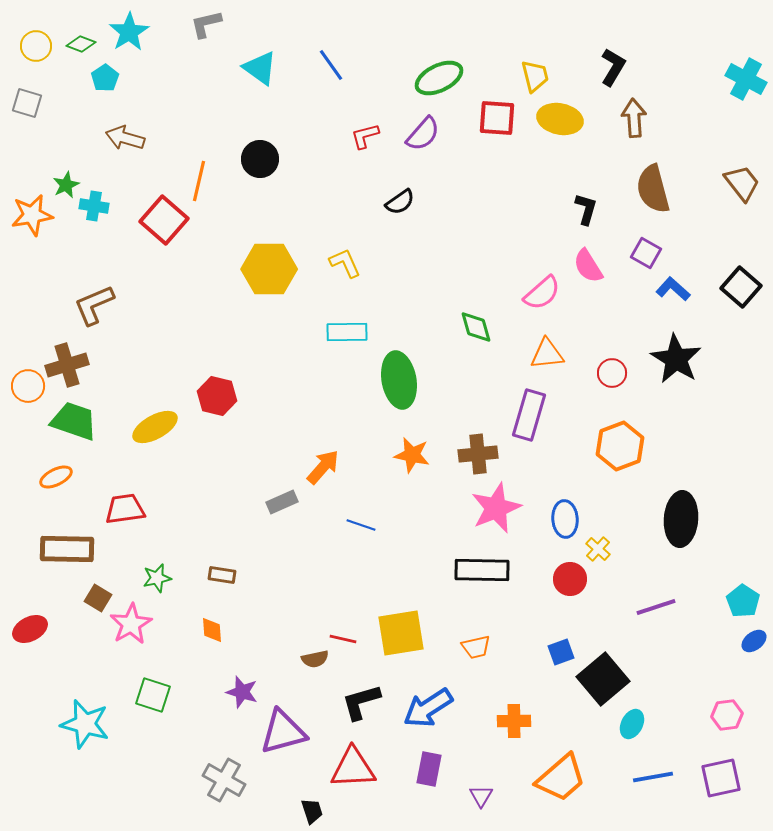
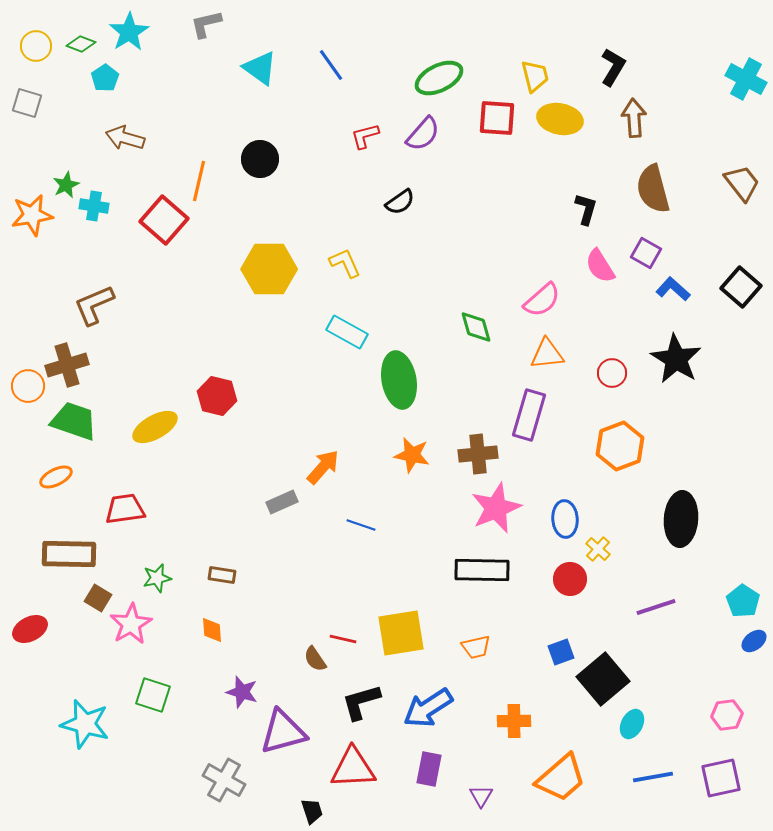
pink semicircle at (588, 266): moved 12 px right
pink semicircle at (542, 293): moved 7 px down
cyan rectangle at (347, 332): rotated 30 degrees clockwise
brown rectangle at (67, 549): moved 2 px right, 5 px down
brown semicircle at (315, 659): rotated 68 degrees clockwise
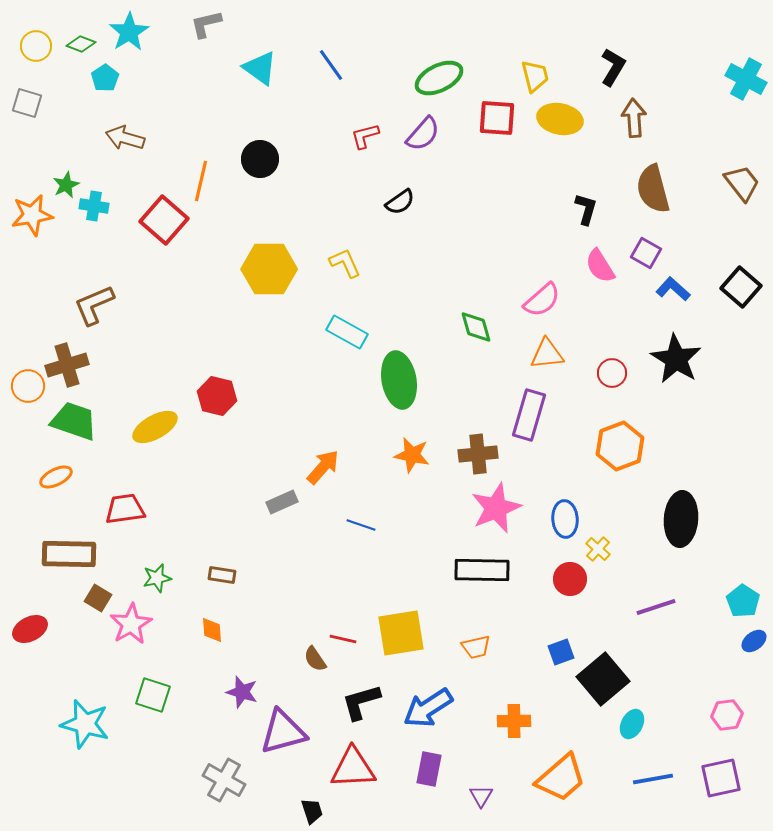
orange line at (199, 181): moved 2 px right
blue line at (653, 777): moved 2 px down
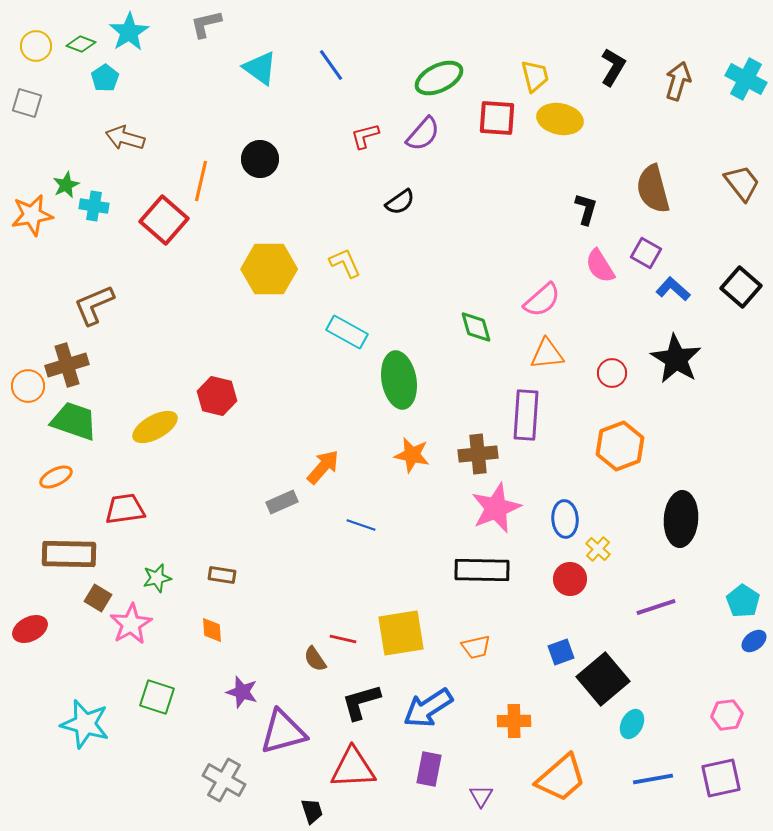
brown arrow at (634, 118): moved 44 px right, 37 px up; rotated 21 degrees clockwise
purple rectangle at (529, 415): moved 3 px left; rotated 12 degrees counterclockwise
green square at (153, 695): moved 4 px right, 2 px down
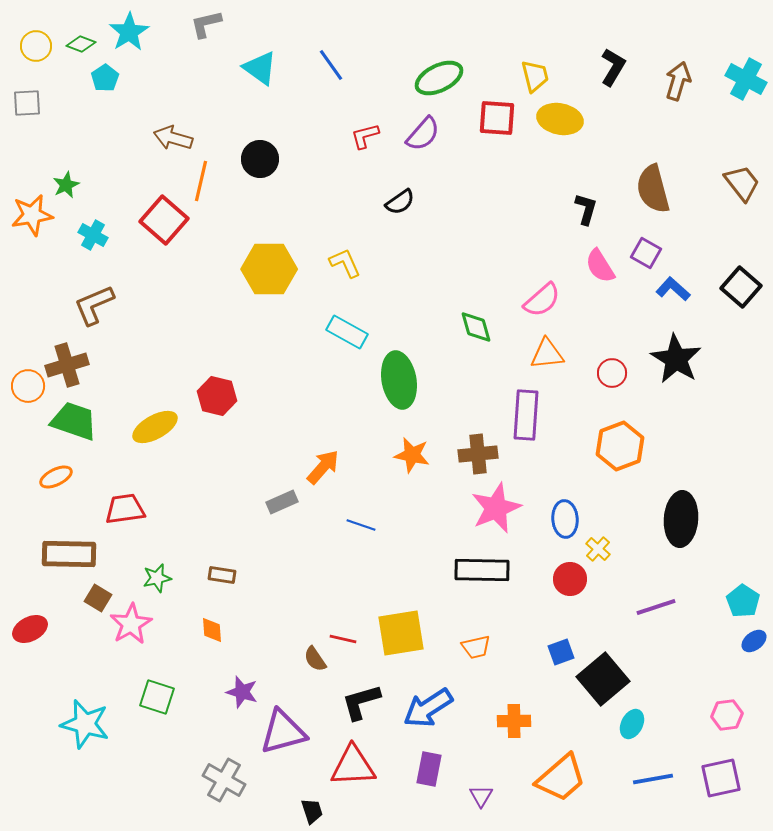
gray square at (27, 103): rotated 20 degrees counterclockwise
brown arrow at (125, 138): moved 48 px right
cyan cross at (94, 206): moved 1 px left, 29 px down; rotated 20 degrees clockwise
red triangle at (353, 768): moved 2 px up
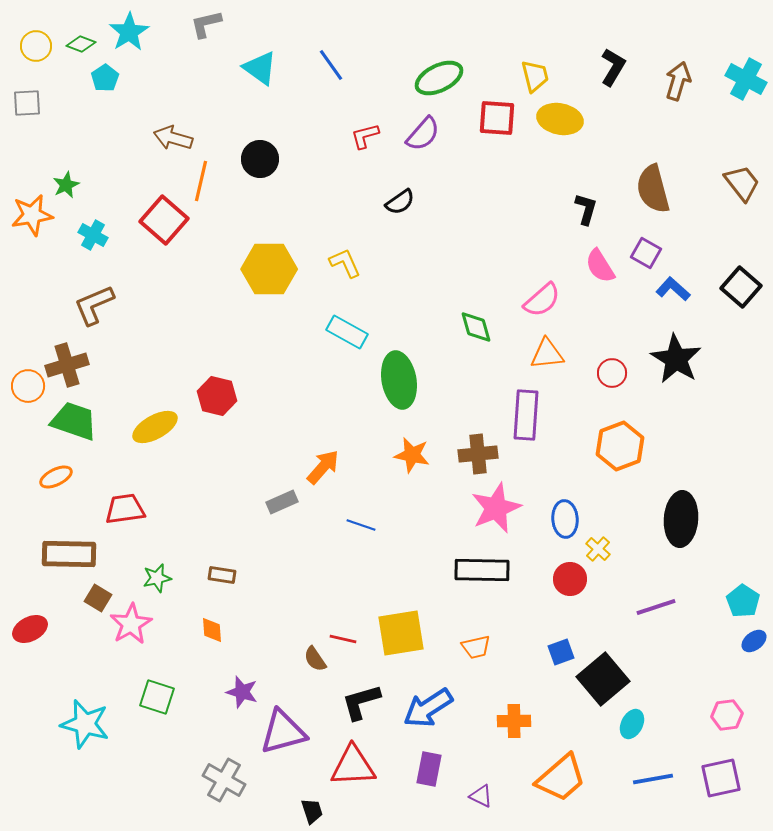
purple triangle at (481, 796): rotated 35 degrees counterclockwise
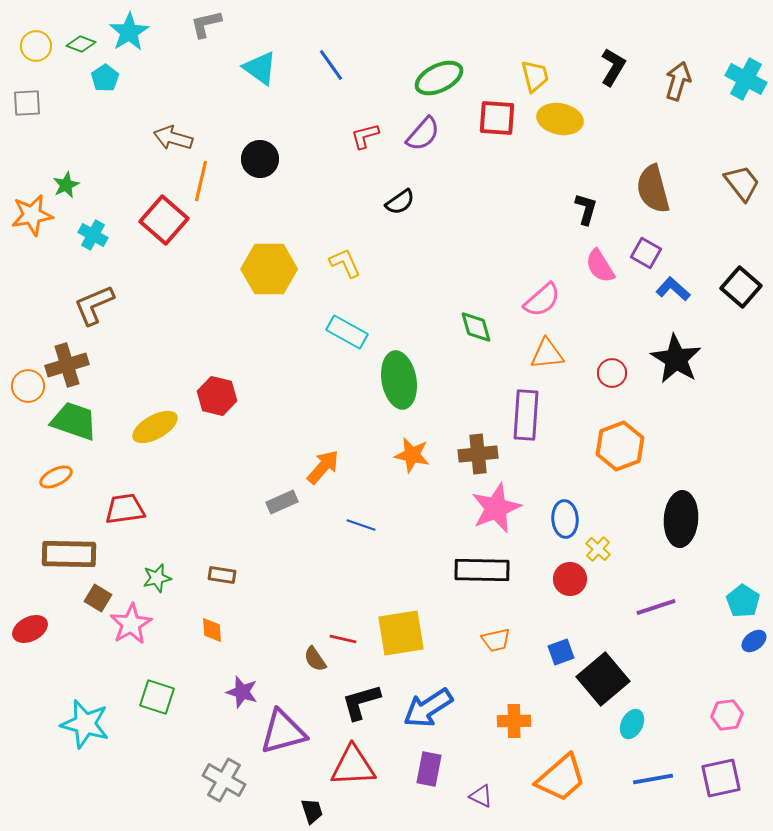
orange trapezoid at (476, 647): moved 20 px right, 7 px up
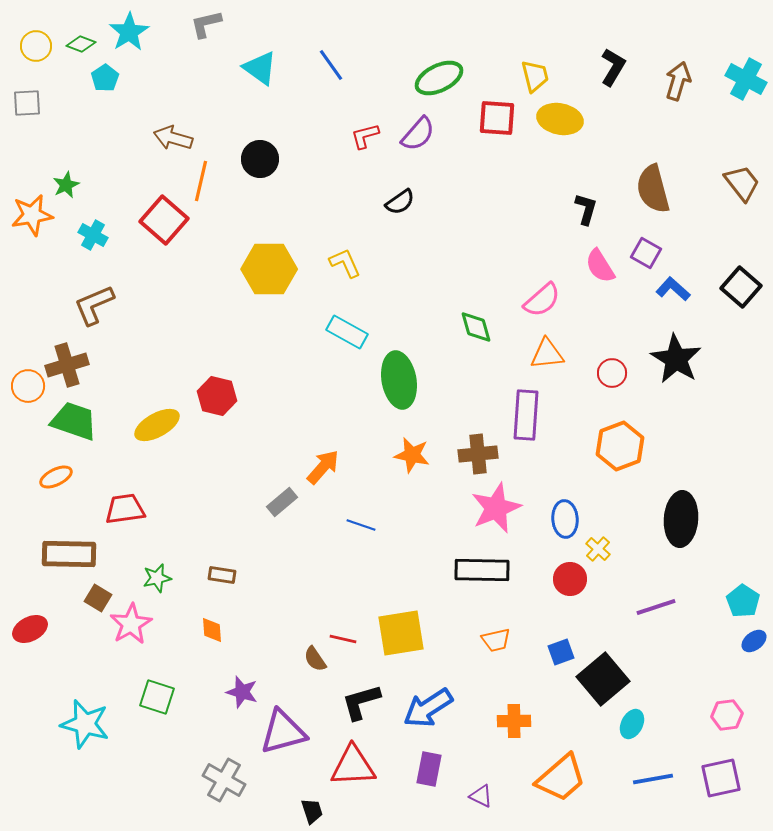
purple semicircle at (423, 134): moved 5 px left
yellow ellipse at (155, 427): moved 2 px right, 2 px up
gray rectangle at (282, 502): rotated 16 degrees counterclockwise
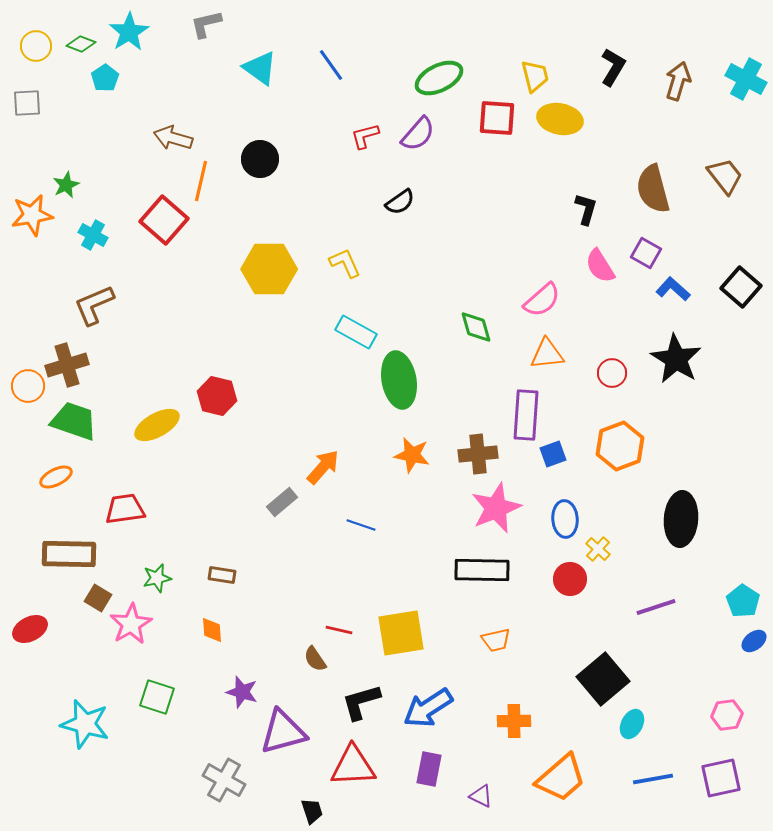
brown trapezoid at (742, 183): moved 17 px left, 7 px up
cyan rectangle at (347, 332): moved 9 px right
red line at (343, 639): moved 4 px left, 9 px up
blue square at (561, 652): moved 8 px left, 198 px up
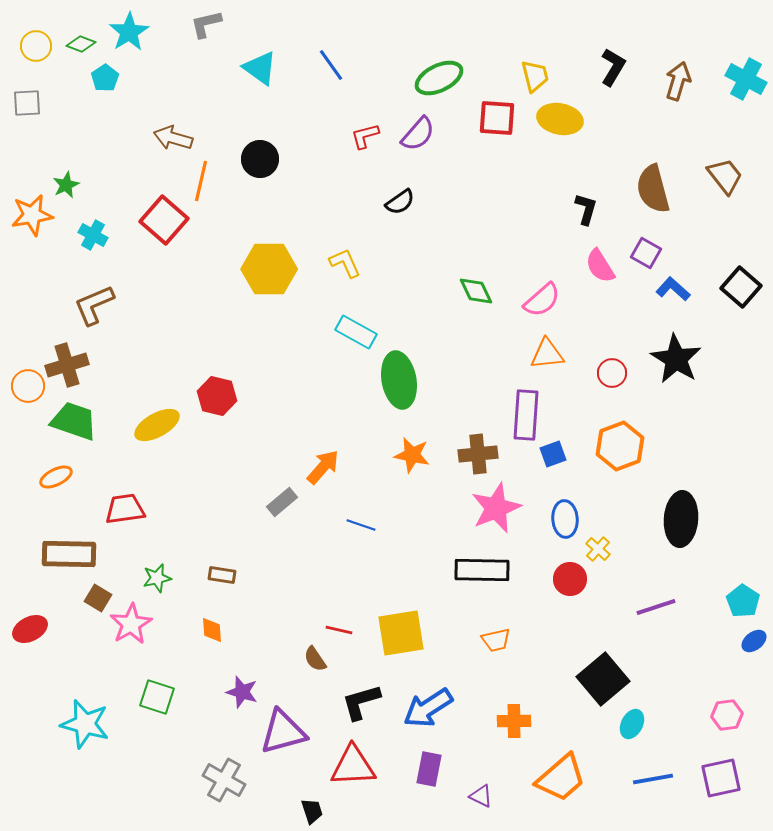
green diamond at (476, 327): moved 36 px up; rotated 9 degrees counterclockwise
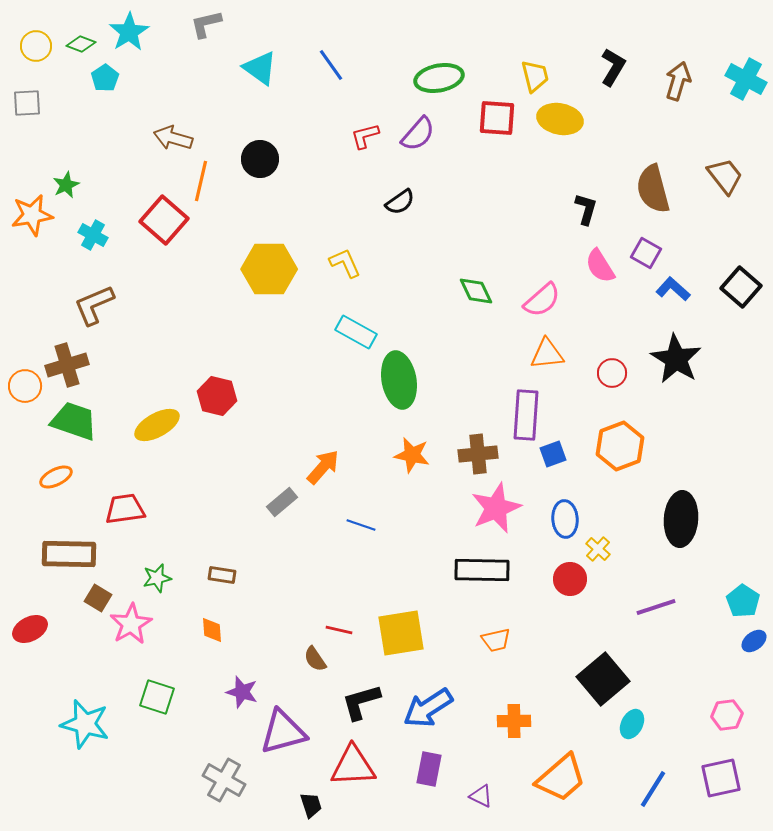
green ellipse at (439, 78): rotated 15 degrees clockwise
orange circle at (28, 386): moved 3 px left
blue line at (653, 779): moved 10 px down; rotated 48 degrees counterclockwise
black trapezoid at (312, 811): moved 1 px left, 6 px up
